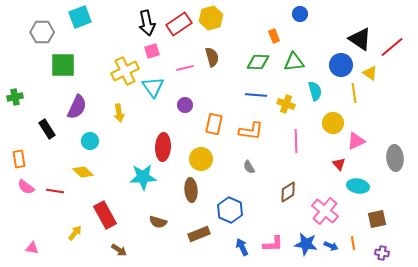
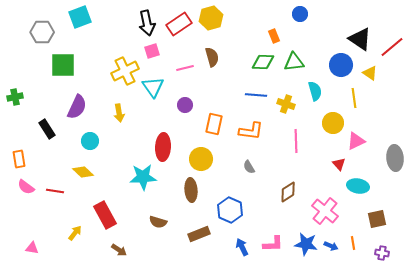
green diamond at (258, 62): moved 5 px right
yellow line at (354, 93): moved 5 px down
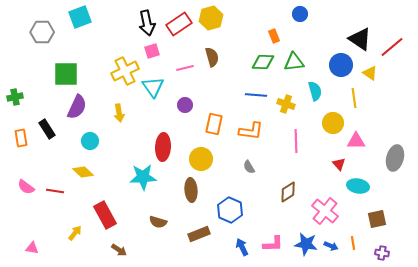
green square at (63, 65): moved 3 px right, 9 px down
pink triangle at (356, 141): rotated 24 degrees clockwise
gray ellipse at (395, 158): rotated 20 degrees clockwise
orange rectangle at (19, 159): moved 2 px right, 21 px up
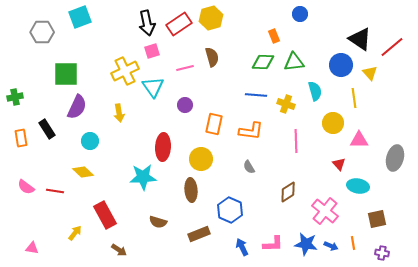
yellow triangle at (370, 73): rotated 14 degrees clockwise
pink triangle at (356, 141): moved 3 px right, 1 px up
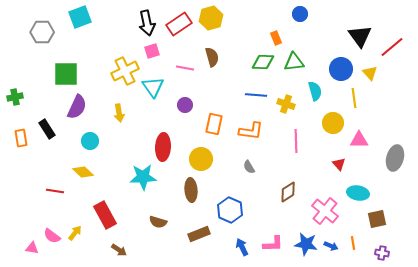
orange rectangle at (274, 36): moved 2 px right, 2 px down
black triangle at (360, 39): moved 3 px up; rotated 20 degrees clockwise
blue circle at (341, 65): moved 4 px down
pink line at (185, 68): rotated 24 degrees clockwise
cyan ellipse at (358, 186): moved 7 px down
pink semicircle at (26, 187): moved 26 px right, 49 px down
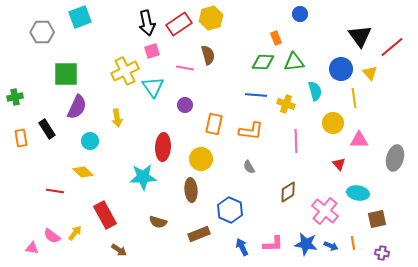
brown semicircle at (212, 57): moved 4 px left, 2 px up
yellow arrow at (119, 113): moved 2 px left, 5 px down
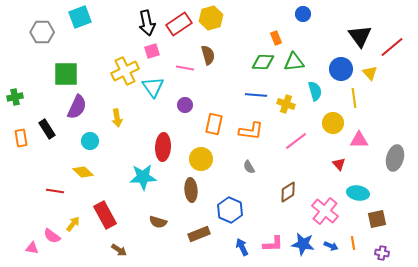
blue circle at (300, 14): moved 3 px right
pink line at (296, 141): rotated 55 degrees clockwise
yellow arrow at (75, 233): moved 2 px left, 9 px up
blue star at (306, 244): moved 3 px left
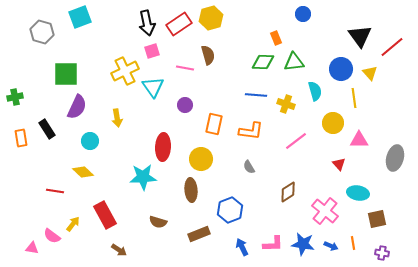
gray hexagon at (42, 32): rotated 15 degrees clockwise
blue hexagon at (230, 210): rotated 15 degrees clockwise
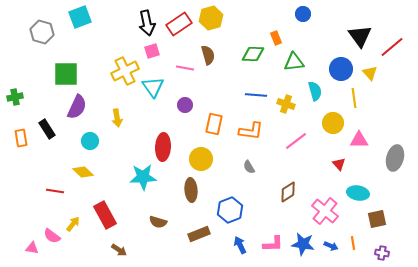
green diamond at (263, 62): moved 10 px left, 8 px up
blue arrow at (242, 247): moved 2 px left, 2 px up
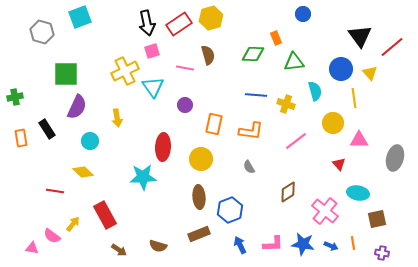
brown ellipse at (191, 190): moved 8 px right, 7 px down
brown semicircle at (158, 222): moved 24 px down
